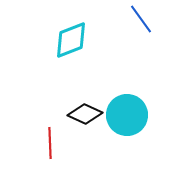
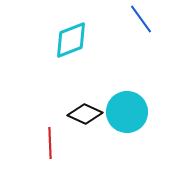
cyan circle: moved 3 px up
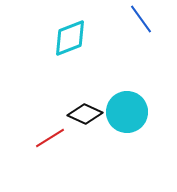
cyan diamond: moved 1 px left, 2 px up
red line: moved 5 px up; rotated 60 degrees clockwise
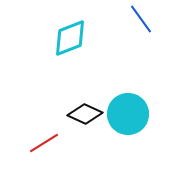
cyan circle: moved 1 px right, 2 px down
red line: moved 6 px left, 5 px down
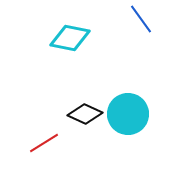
cyan diamond: rotated 33 degrees clockwise
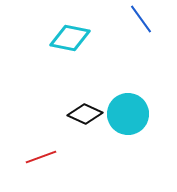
red line: moved 3 px left, 14 px down; rotated 12 degrees clockwise
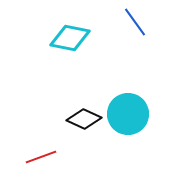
blue line: moved 6 px left, 3 px down
black diamond: moved 1 px left, 5 px down
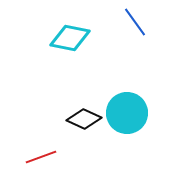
cyan circle: moved 1 px left, 1 px up
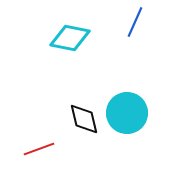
blue line: rotated 60 degrees clockwise
black diamond: rotated 52 degrees clockwise
red line: moved 2 px left, 8 px up
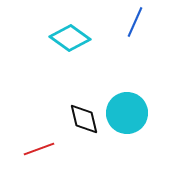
cyan diamond: rotated 24 degrees clockwise
